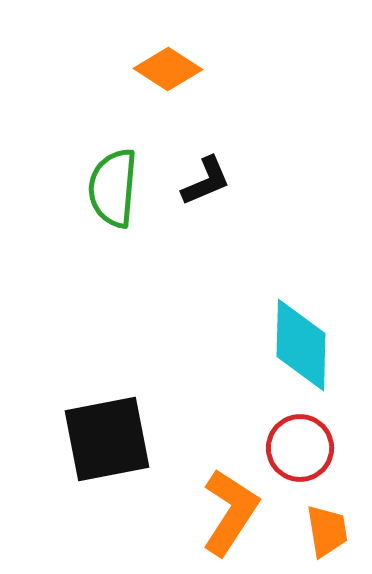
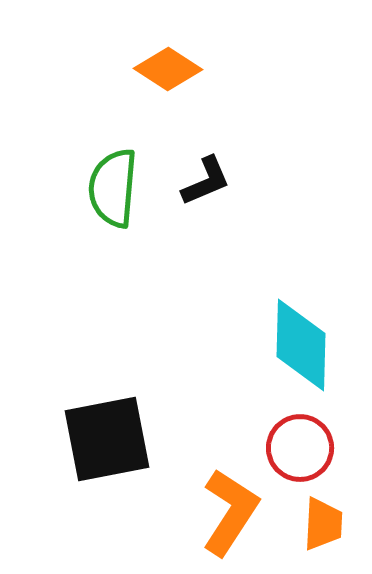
orange trapezoid: moved 4 px left, 7 px up; rotated 12 degrees clockwise
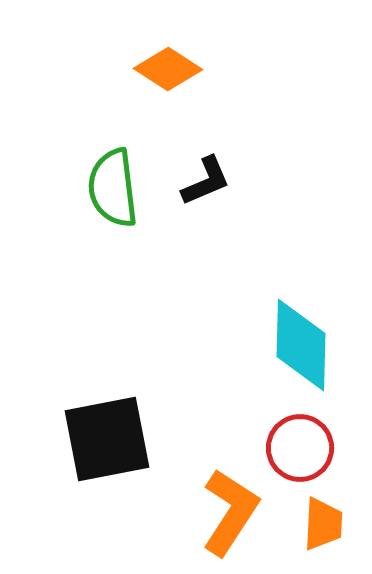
green semicircle: rotated 12 degrees counterclockwise
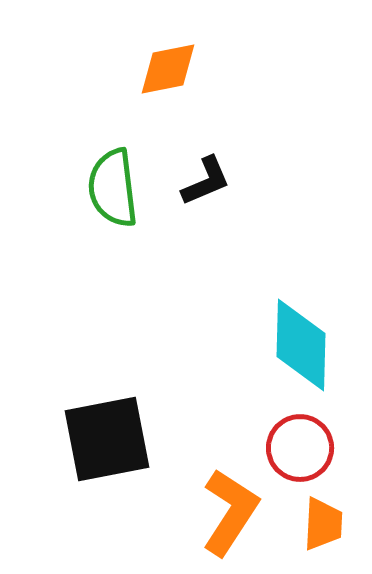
orange diamond: rotated 44 degrees counterclockwise
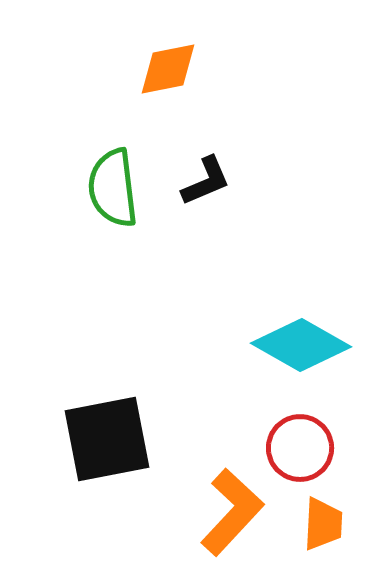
cyan diamond: rotated 62 degrees counterclockwise
orange L-shape: moved 2 px right; rotated 10 degrees clockwise
